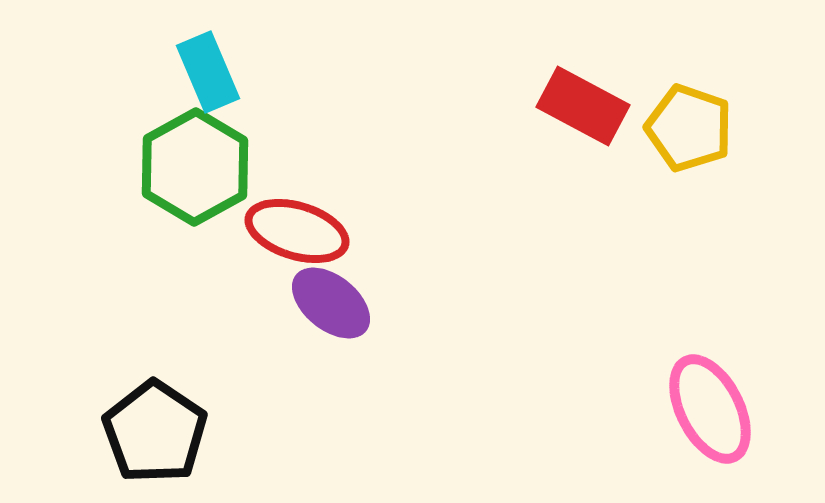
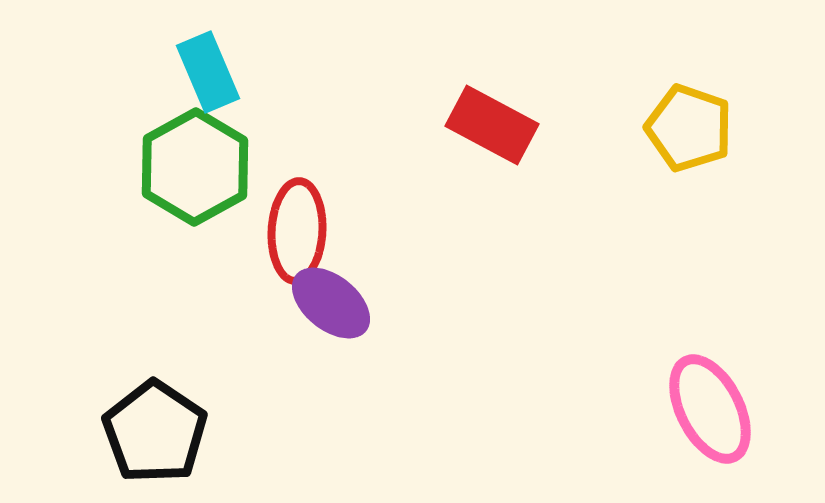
red rectangle: moved 91 px left, 19 px down
red ellipse: rotated 76 degrees clockwise
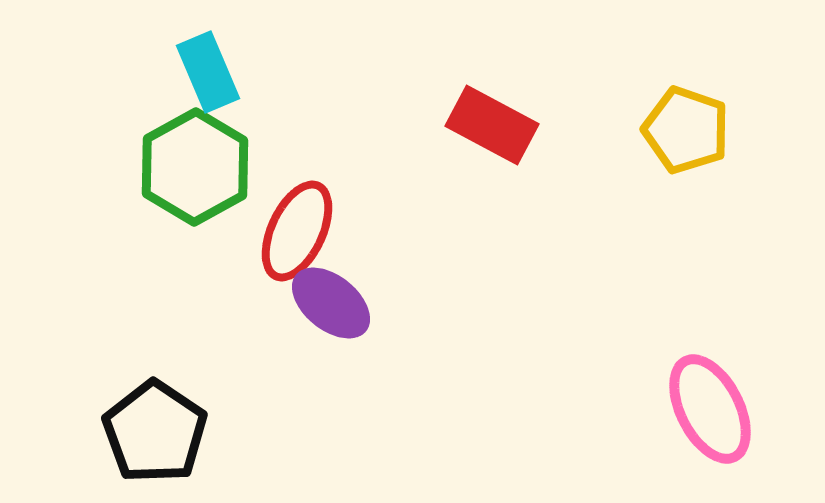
yellow pentagon: moved 3 px left, 2 px down
red ellipse: rotated 22 degrees clockwise
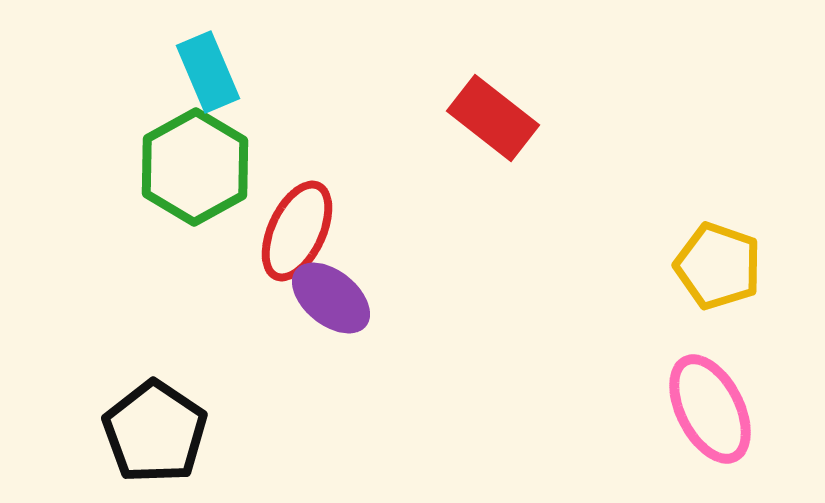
red rectangle: moved 1 px right, 7 px up; rotated 10 degrees clockwise
yellow pentagon: moved 32 px right, 136 px down
purple ellipse: moved 5 px up
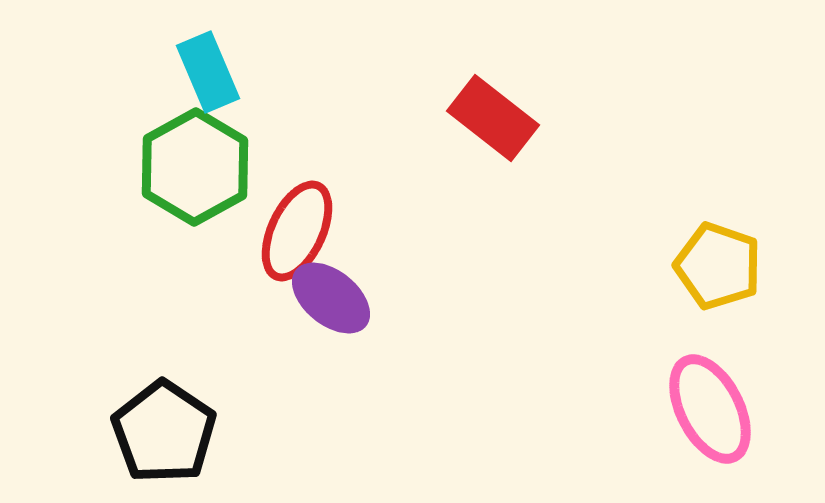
black pentagon: moved 9 px right
